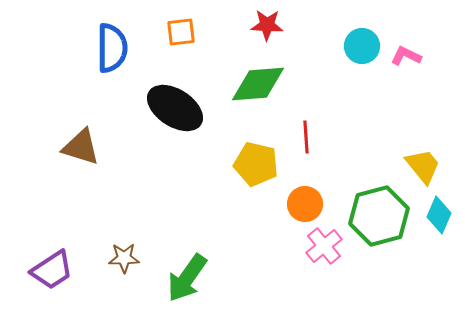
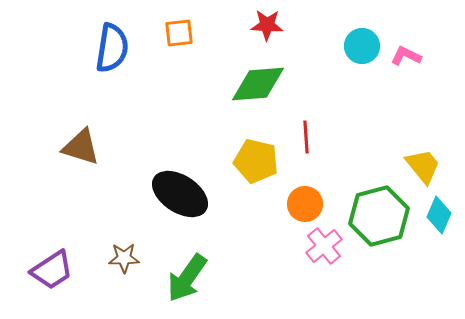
orange square: moved 2 px left, 1 px down
blue semicircle: rotated 9 degrees clockwise
black ellipse: moved 5 px right, 86 px down
yellow pentagon: moved 3 px up
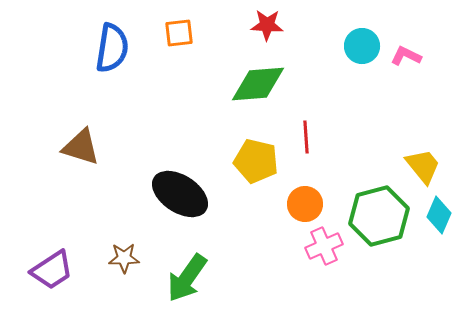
pink cross: rotated 15 degrees clockwise
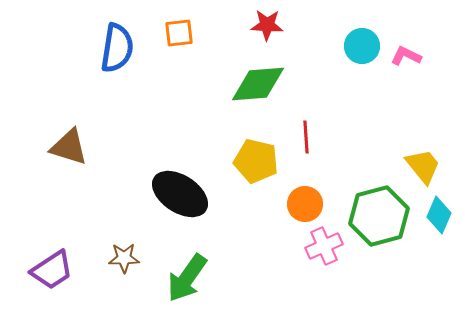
blue semicircle: moved 5 px right
brown triangle: moved 12 px left
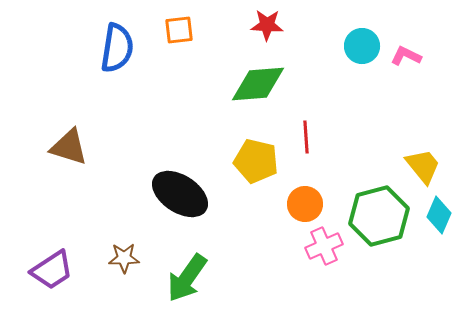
orange square: moved 3 px up
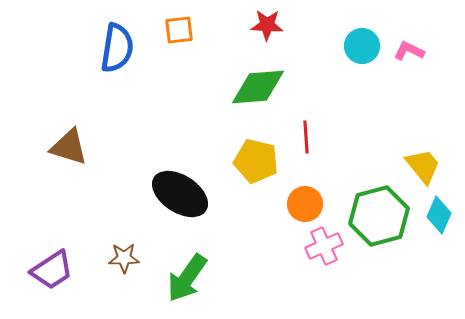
pink L-shape: moved 3 px right, 5 px up
green diamond: moved 3 px down
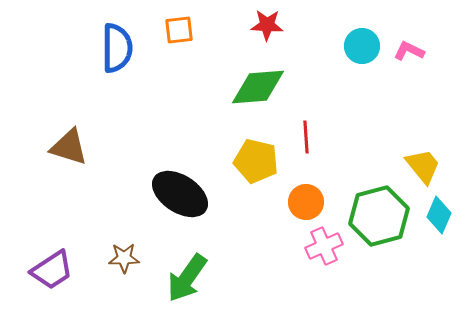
blue semicircle: rotated 9 degrees counterclockwise
orange circle: moved 1 px right, 2 px up
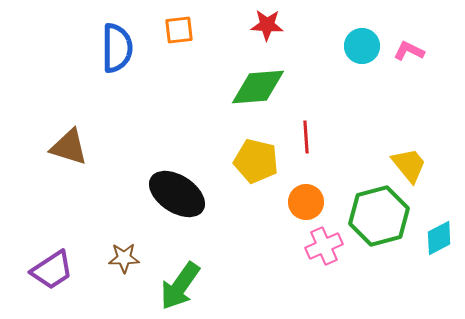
yellow trapezoid: moved 14 px left, 1 px up
black ellipse: moved 3 px left
cyan diamond: moved 23 px down; rotated 39 degrees clockwise
green arrow: moved 7 px left, 8 px down
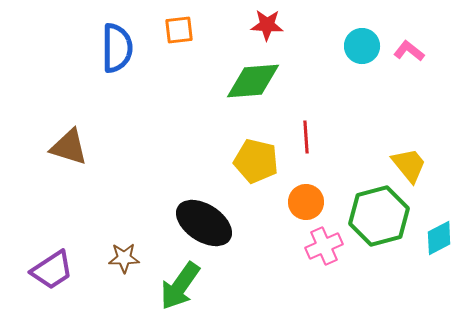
pink L-shape: rotated 12 degrees clockwise
green diamond: moved 5 px left, 6 px up
black ellipse: moved 27 px right, 29 px down
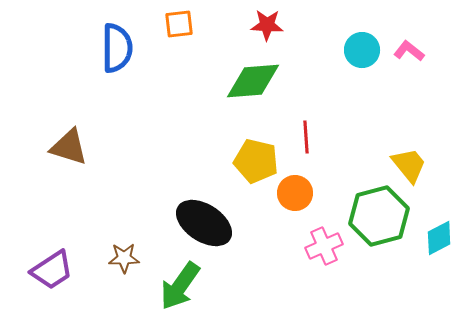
orange square: moved 6 px up
cyan circle: moved 4 px down
orange circle: moved 11 px left, 9 px up
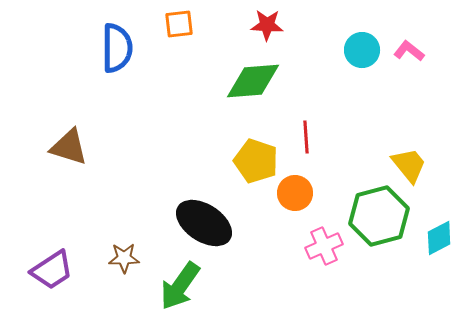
yellow pentagon: rotated 6 degrees clockwise
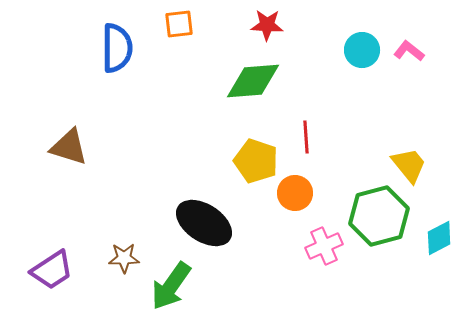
green arrow: moved 9 px left
